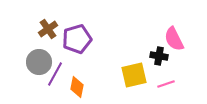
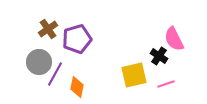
black cross: rotated 24 degrees clockwise
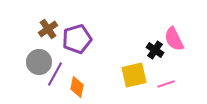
black cross: moved 4 px left, 6 px up
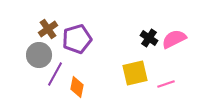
pink semicircle: rotated 90 degrees clockwise
black cross: moved 6 px left, 12 px up
gray circle: moved 7 px up
yellow square: moved 1 px right, 2 px up
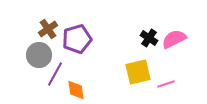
yellow square: moved 3 px right, 1 px up
orange diamond: moved 1 px left, 3 px down; rotated 20 degrees counterclockwise
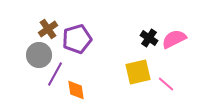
pink line: rotated 60 degrees clockwise
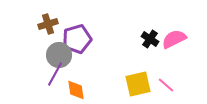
brown cross: moved 5 px up; rotated 18 degrees clockwise
black cross: moved 1 px right, 1 px down
gray circle: moved 20 px right
yellow square: moved 12 px down
pink line: moved 1 px down
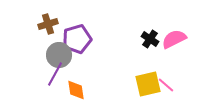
yellow square: moved 10 px right
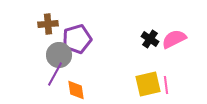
brown cross: rotated 12 degrees clockwise
pink line: rotated 42 degrees clockwise
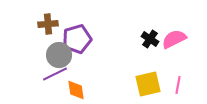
purple line: rotated 35 degrees clockwise
pink line: moved 12 px right; rotated 18 degrees clockwise
